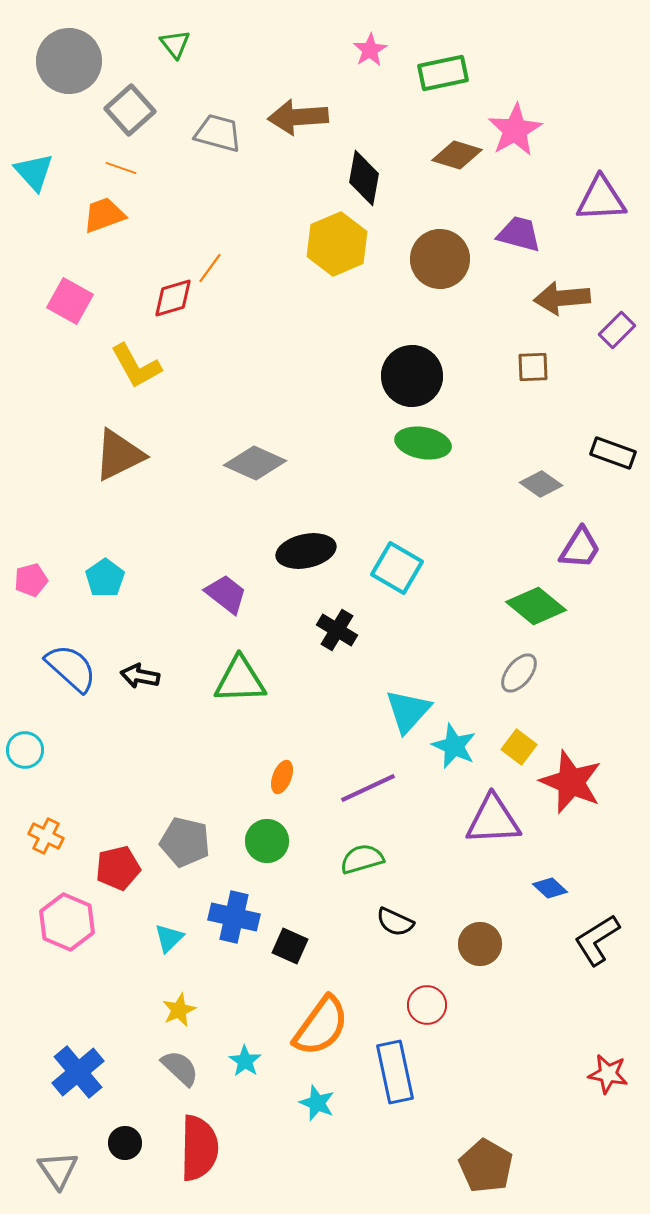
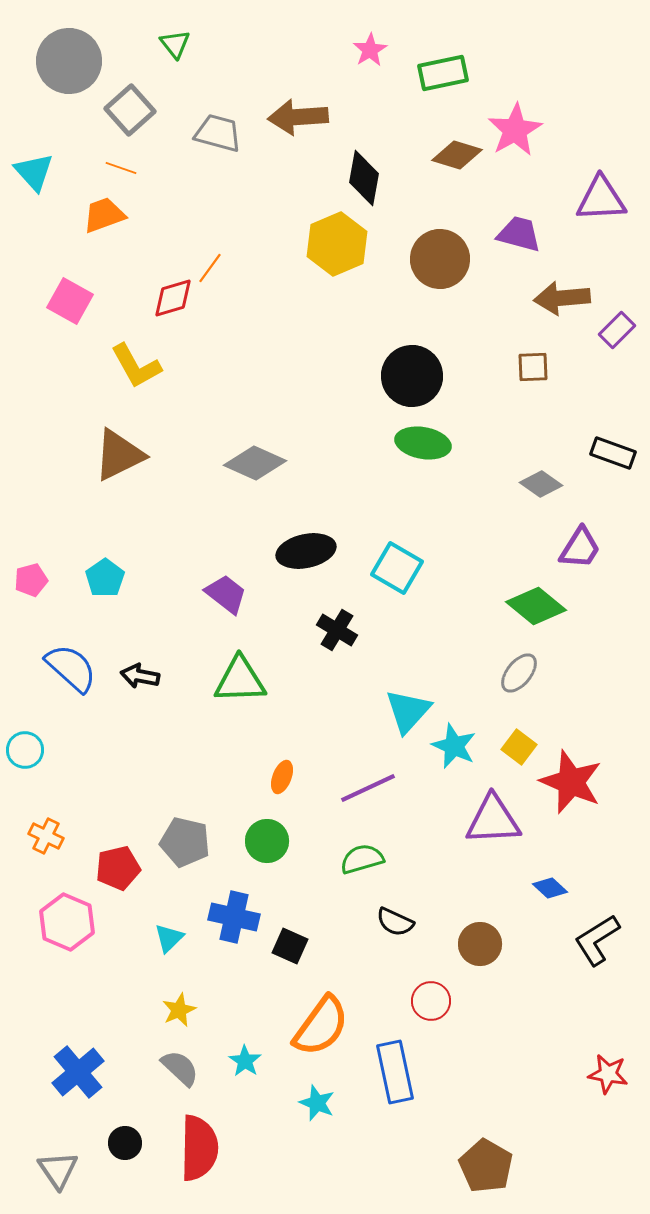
red circle at (427, 1005): moved 4 px right, 4 px up
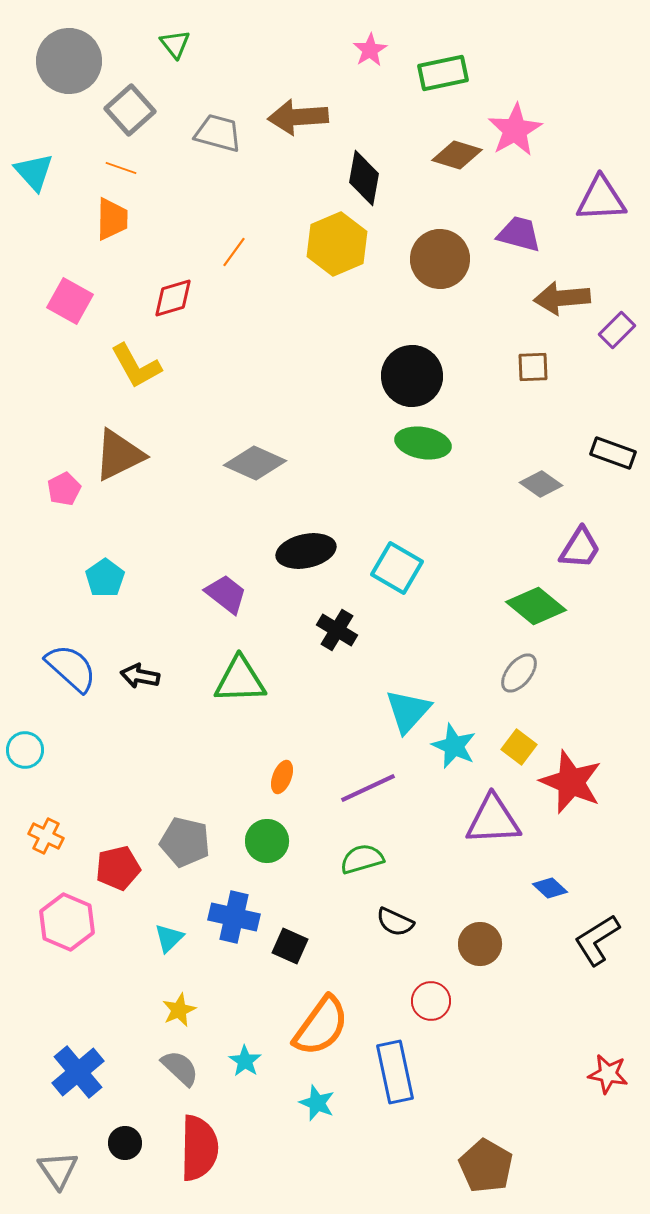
orange trapezoid at (104, 215): moved 8 px right, 4 px down; rotated 111 degrees clockwise
orange line at (210, 268): moved 24 px right, 16 px up
pink pentagon at (31, 580): moved 33 px right, 91 px up; rotated 12 degrees counterclockwise
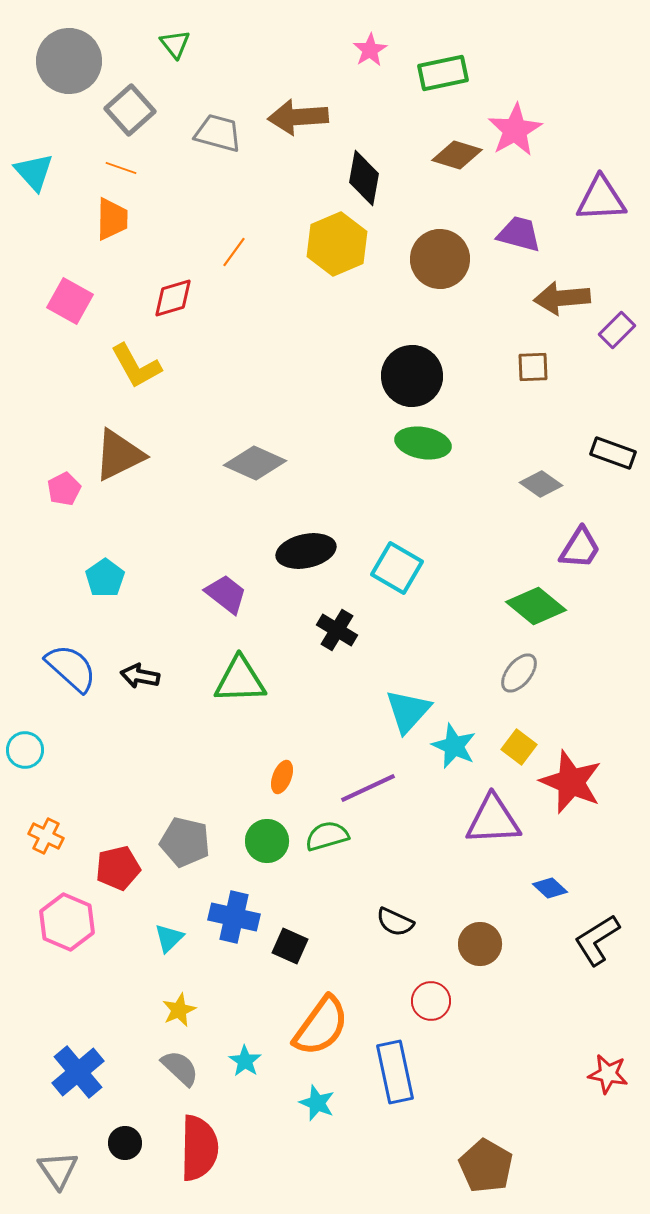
green semicircle at (362, 859): moved 35 px left, 23 px up
